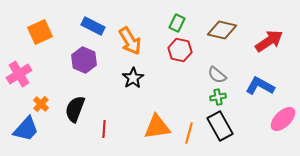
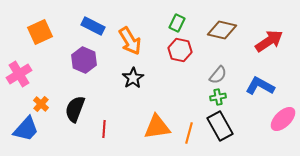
gray semicircle: moved 1 px right; rotated 90 degrees counterclockwise
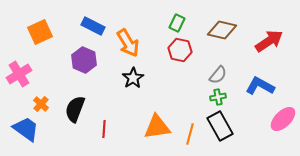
orange arrow: moved 2 px left, 2 px down
blue trapezoid: rotated 96 degrees counterclockwise
orange line: moved 1 px right, 1 px down
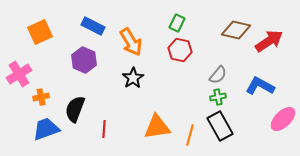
brown diamond: moved 14 px right
orange arrow: moved 3 px right, 1 px up
orange cross: moved 7 px up; rotated 35 degrees clockwise
blue trapezoid: moved 20 px right; rotated 56 degrees counterclockwise
orange line: moved 1 px down
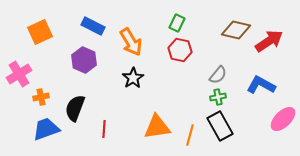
blue L-shape: moved 1 px right, 1 px up
black semicircle: moved 1 px up
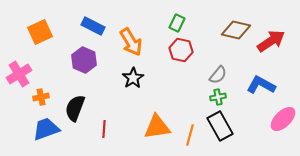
red arrow: moved 2 px right
red hexagon: moved 1 px right
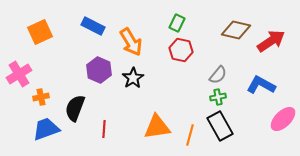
purple hexagon: moved 15 px right, 10 px down
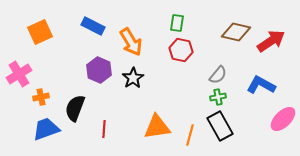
green rectangle: rotated 18 degrees counterclockwise
brown diamond: moved 2 px down
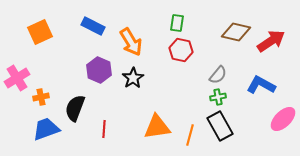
pink cross: moved 2 px left, 4 px down
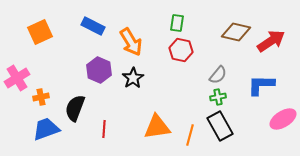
blue L-shape: rotated 28 degrees counterclockwise
pink ellipse: rotated 12 degrees clockwise
